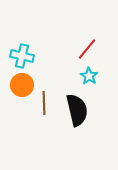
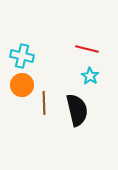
red line: rotated 65 degrees clockwise
cyan star: moved 1 px right
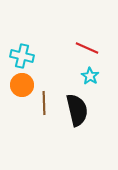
red line: moved 1 px up; rotated 10 degrees clockwise
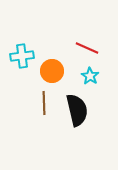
cyan cross: rotated 20 degrees counterclockwise
orange circle: moved 30 px right, 14 px up
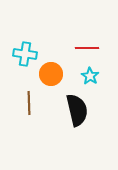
red line: rotated 25 degrees counterclockwise
cyan cross: moved 3 px right, 2 px up; rotated 15 degrees clockwise
orange circle: moved 1 px left, 3 px down
brown line: moved 15 px left
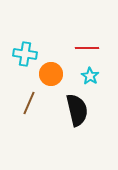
brown line: rotated 25 degrees clockwise
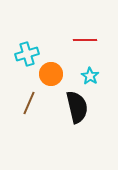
red line: moved 2 px left, 8 px up
cyan cross: moved 2 px right; rotated 25 degrees counterclockwise
black semicircle: moved 3 px up
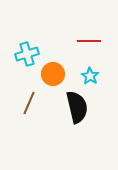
red line: moved 4 px right, 1 px down
orange circle: moved 2 px right
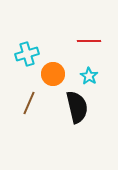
cyan star: moved 1 px left
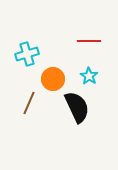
orange circle: moved 5 px down
black semicircle: rotated 12 degrees counterclockwise
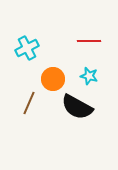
cyan cross: moved 6 px up; rotated 10 degrees counterclockwise
cyan star: rotated 18 degrees counterclockwise
black semicircle: rotated 144 degrees clockwise
